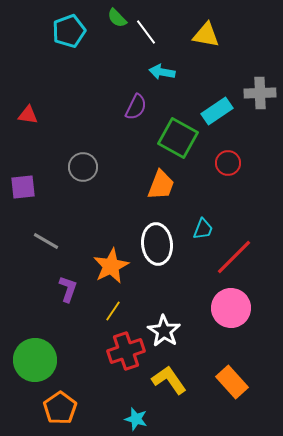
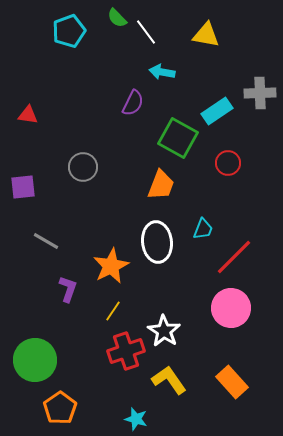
purple semicircle: moved 3 px left, 4 px up
white ellipse: moved 2 px up
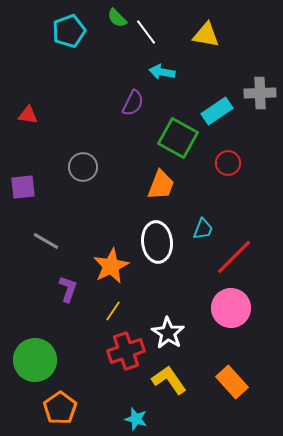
white star: moved 4 px right, 2 px down
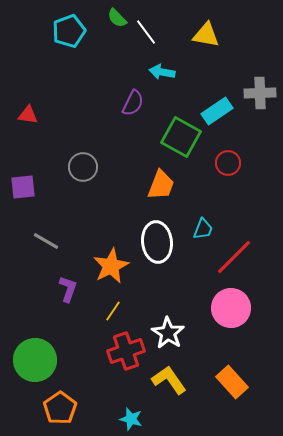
green square: moved 3 px right, 1 px up
cyan star: moved 5 px left
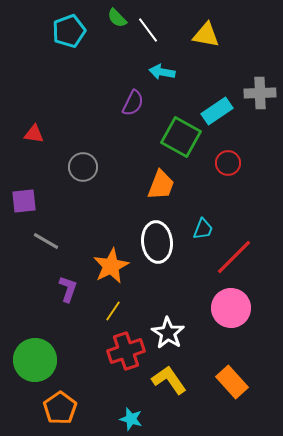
white line: moved 2 px right, 2 px up
red triangle: moved 6 px right, 19 px down
purple square: moved 1 px right, 14 px down
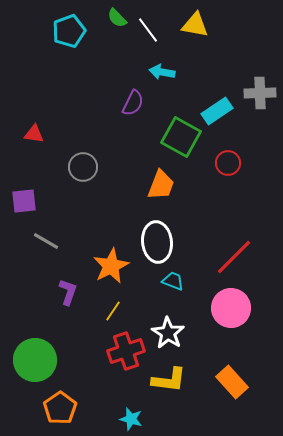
yellow triangle: moved 11 px left, 10 px up
cyan trapezoid: moved 30 px left, 52 px down; rotated 90 degrees counterclockwise
purple L-shape: moved 3 px down
yellow L-shape: rotated 132 degrees clockwise
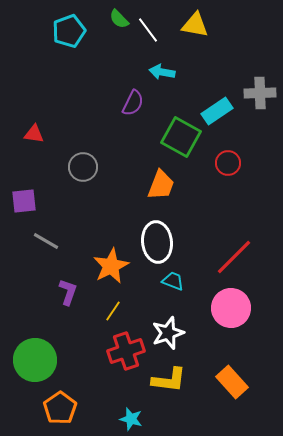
green semicircle: moved 2 px right, 1 px down
white star: rotated 20 degrees clockwise
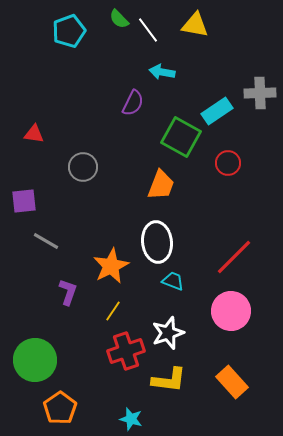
pink circle: moved 3 px down
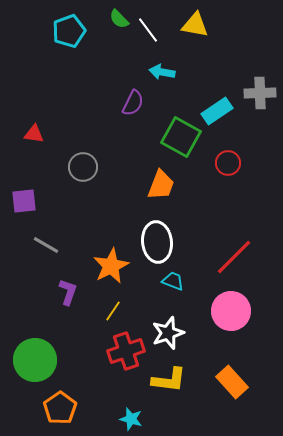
gray line: moved 4 px down
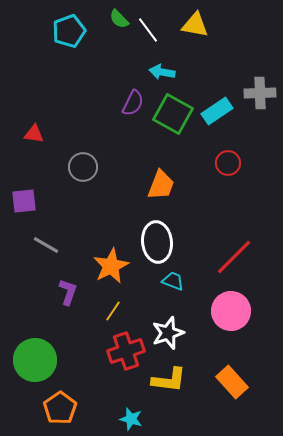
green square: moved 8 px left, 23 px up
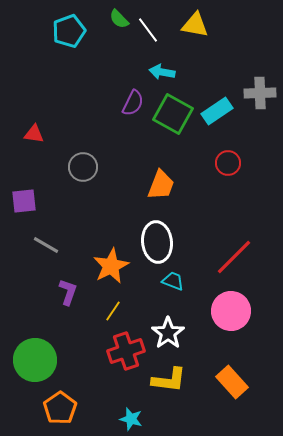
white star: rotated 16 degrees counterclockwise
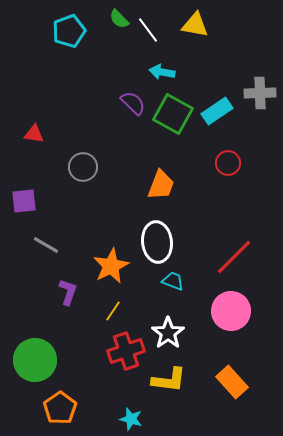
purple semicircle: rotated 72 degrees counterclockwise
